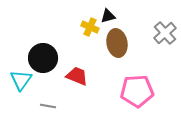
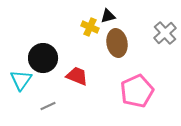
pink pentagon: rotated 20 degrees counterclockwise
gray line: rotated 35 degrees counterclockwise
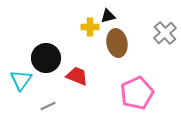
yellow cross: rotated 24 degrees counterclockwise
black circle: moved 3 px right
pink pentagon: moved 2 px down
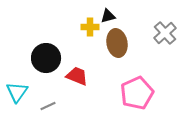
cyan triangle: moved 4 px left, 12 px down
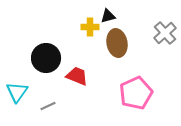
pink pentagon: moved 1 px left
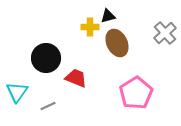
brown ellipse: rotated 16 degrees counterclockwise
red trapezoid: moved 1 px left, 2 px down
pink pentagon: rotated 8 degrees counterclockwise
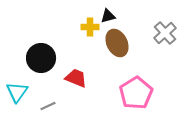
black circle: moved 5 px left
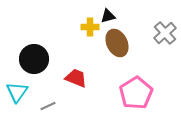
black circle: moved 7 px left, 1 px down
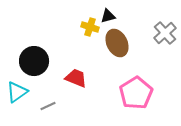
yellow cross: rotated 18 degrees clockwise
black circle: moved 2 px down
cyan triangle: rotated 20 degrees clockwise
